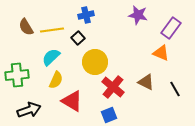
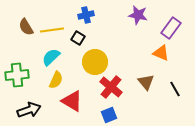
black square: rotated 16 degrees counterclockwise
brown triangle: rotated 24 degrees clockwise
red cross: moved 2 px left
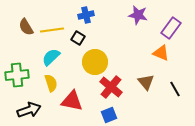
yellow semicircle: moved 5 px left, 3 px down; rotated 42 degrees counterclockwise
red triangle: rotated 20 degrees counterclockwise
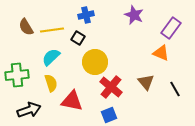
purple star: moved 4 px left; rotated 12 degrees clockwise
